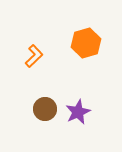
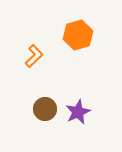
orange hexagon: moved 8 px left, 8 px up
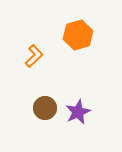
brown circle: moved 1 px up
